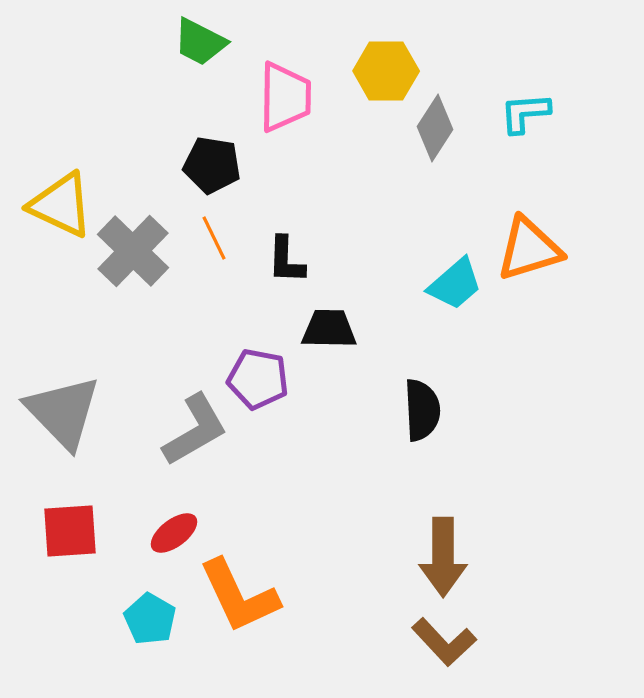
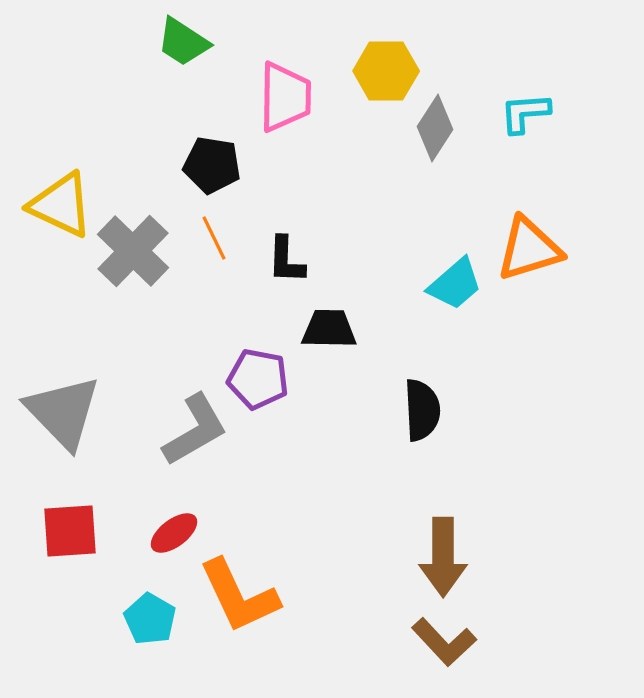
green trapezoid: moved 17 px left; rotated 6 degrees clockwise
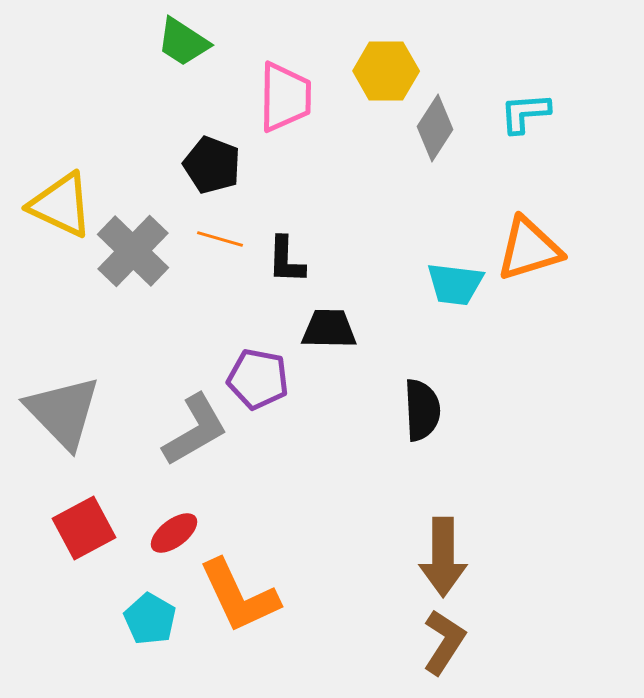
black pentagon: rotated 12 degrees clockwise
orange line: moved 6 px right, 1 px down; rotated 48 degrees counterclockwise
cyan trapezoid: rotated 48 degrees clockwise
red square: moved 14 px right, 3 px up; rotated 24 degrees counterclockwise
brown L-shape: rotated 104 degrees counterclockwise
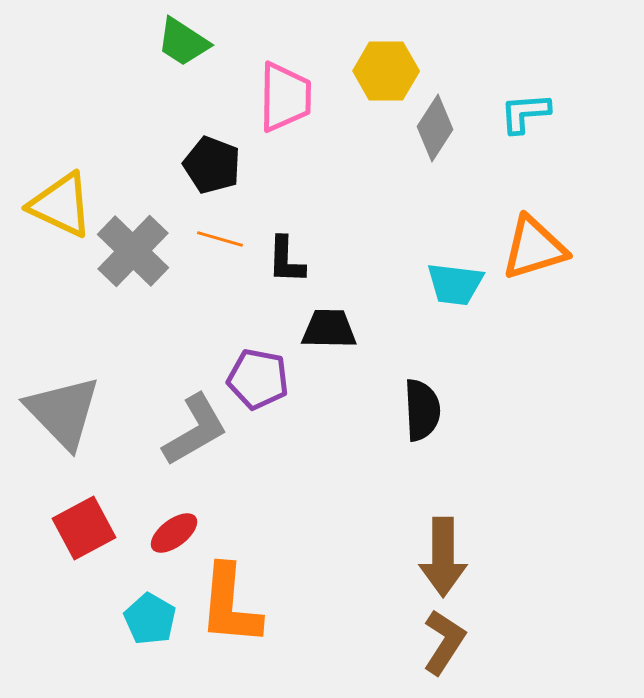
orange triangle: moved 5 px right, 1 px up
orange L-shape: moved 9 px left, 9 px down; rotated 30 degrees clockwise
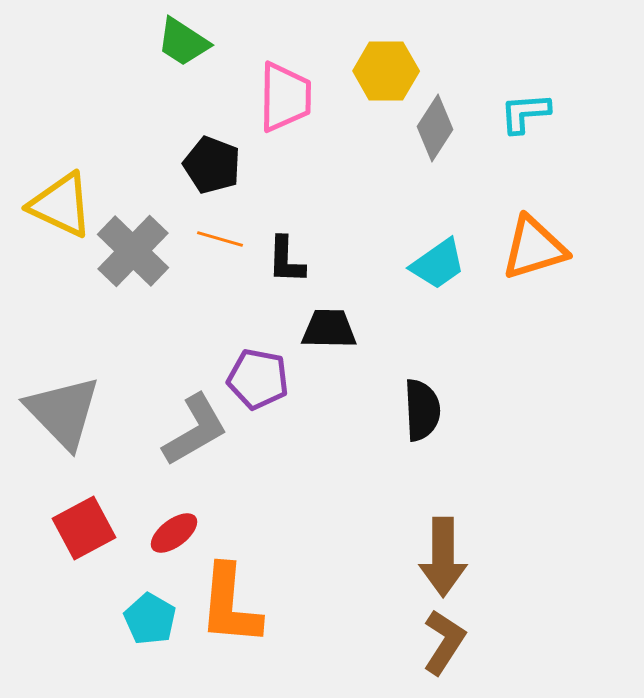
cyan trapezoid: moved 17 px left, 20 px up; rotated 42 degrees counterclockwise
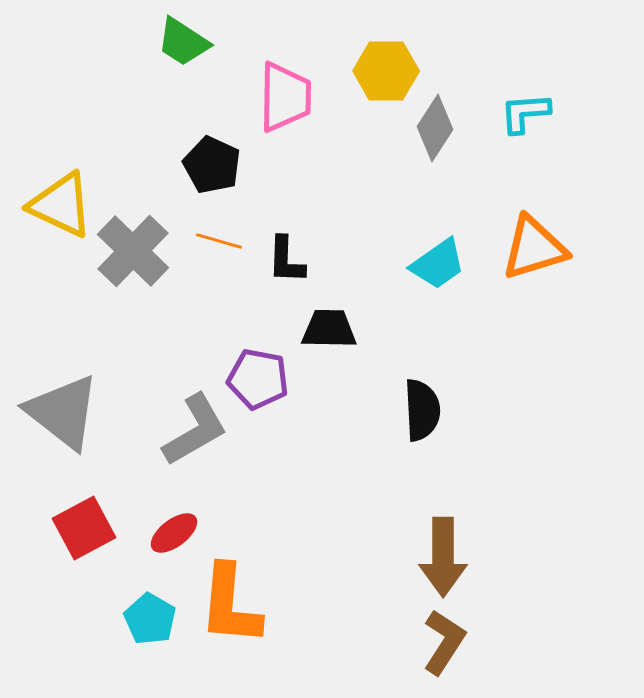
black pentagon: rotated 4 degrees clockwise
orange line: moved 1 px left, 2 px down
gray triangle: rotated 8 degrees counterclockwise
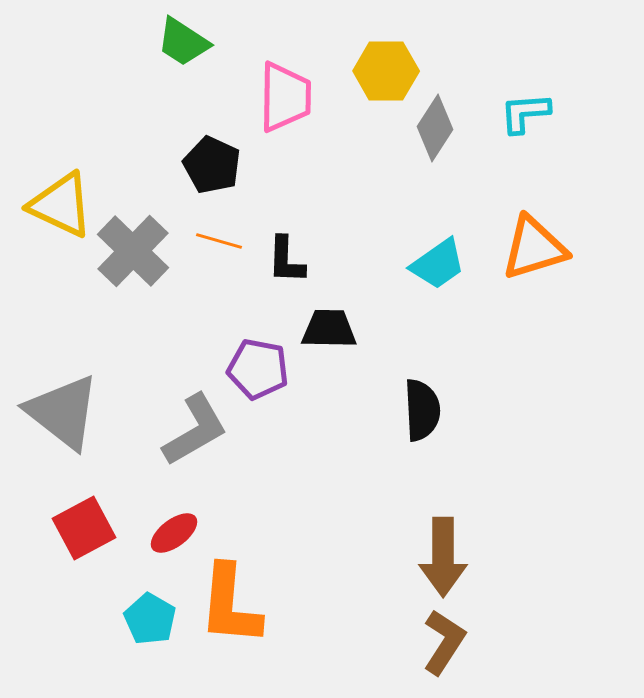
purple pentagon: moved 10 px up
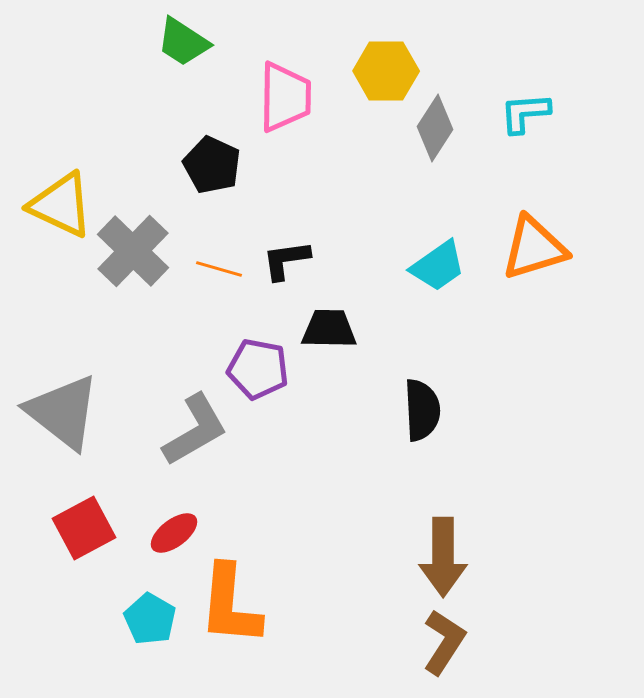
orange line: moved 28 px down
black L-shape: rotated 80 degrees clockwise
cyan trapezoid: moved 2 px down
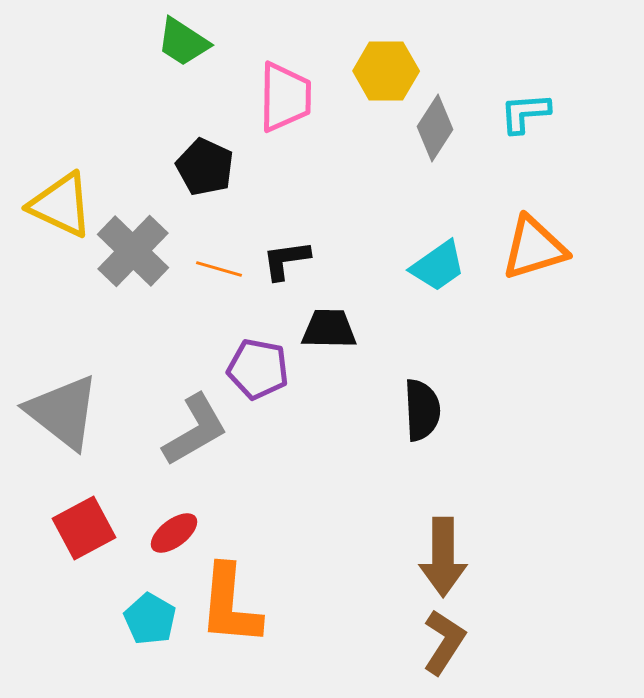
black pentagon: moved 7 px left, 2 px down
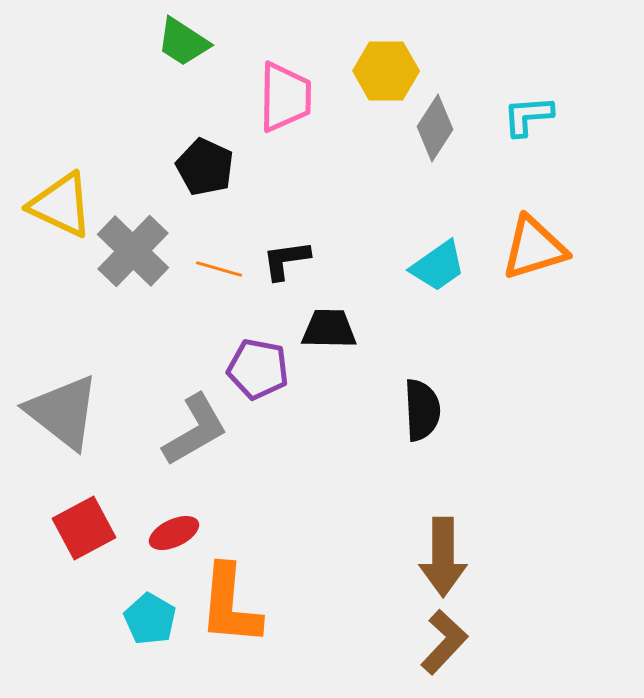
cyan L-shape: moved 3 px right, 3 px down
red ellipse: rotated 12 degrees clockwise
brown L-shape: rotated 10 degrees clockwise
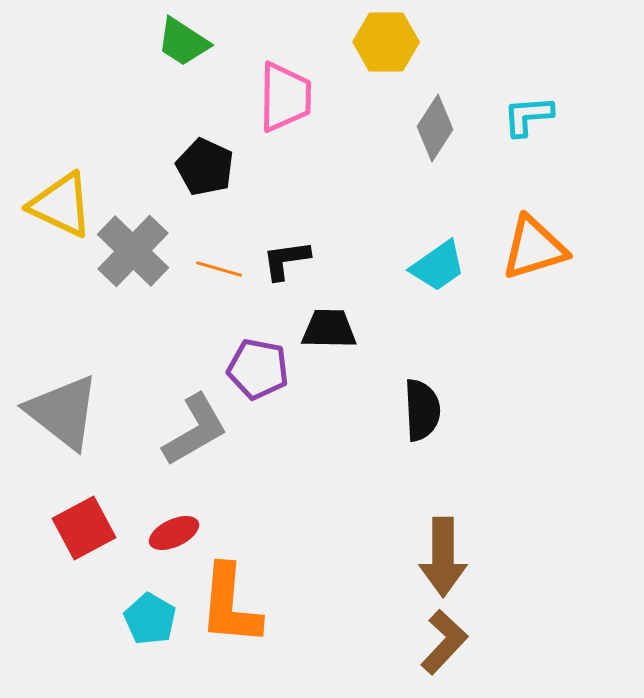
yellow hexagon: moved 29 px up
